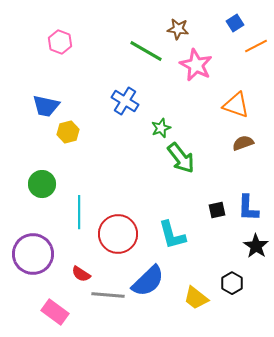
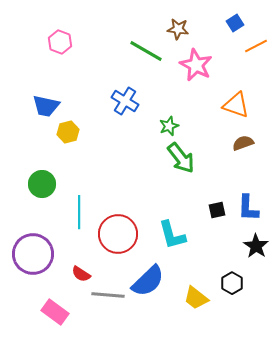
green star: moved 8 px right, 2 px up
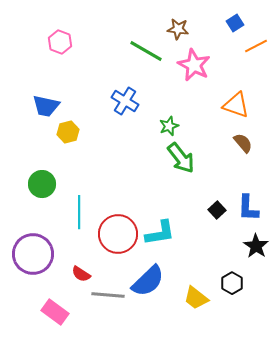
pink star: moved 2 px left
brown semicircle: rotated 70 degrees clockwise
black square: rotated 30 degrees counterclockwise
cyan L-shape: moved 12 px left, 2 px up; rotated 84 degrees counterclockwise
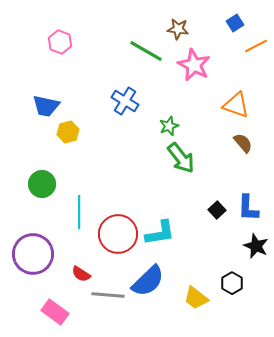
black star: rotated 10 degrees counterclockwise
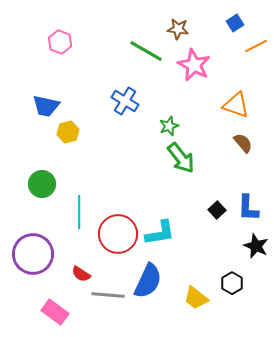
blue semicircle: rotated 21 degrees counterclockwise
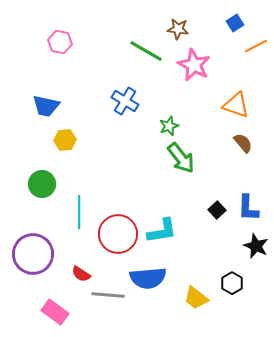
pink hexagon: rotated 10 degrees counterclockwise
yellow hexagon: moved 3 px left, 8 px down; rotated 10 degrees clockwise
cyan L-shape: moved 2 px right, 2 px up
blue semicircle: moved 3 px up; rotated 60 degrees clockwise
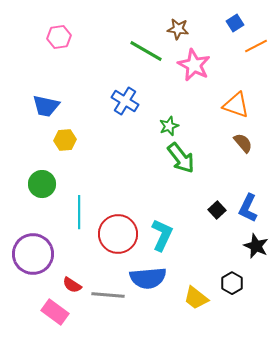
pink hexagon: moved 1 px left, 5 px up; rotated 20 degrees counterclockwise
blue L-shape: rotated 24 degrees clockwise
cyan L-shape: moved 4 px down; rotated 56 degrees counterclockwise
red semicircle: moved 9 px left, 11 px down
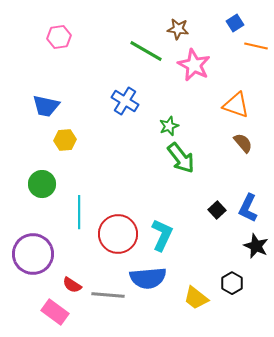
orange line: rotated 40 degrees clockwise
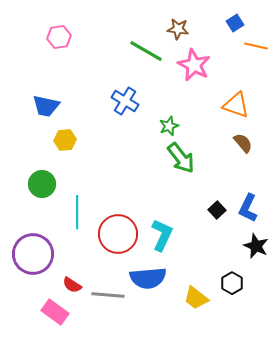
cyan line: moved 2 px left
